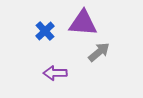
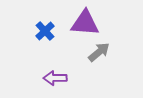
purple triangle: moved 2 px right
purple arrow: moved 5 px down
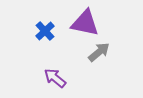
purple triangle: rotated 8 degrees clockwise
purple arrow: rotated 40 degrees clockwise
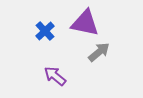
purple arrow: moved 2 px up
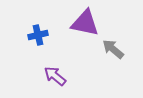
blue cross: moved 7 px left, 4 px down; rotated 30 degrees clockwise
gray arrow: moved 14 px right, 3 px up; rotated 100 degrees counterclockwise
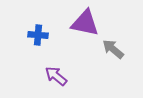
blue cross: rotated 18 degrees clockwise
purple arrow: moved 1 px right
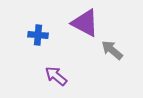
purple triangle: rotated 16 degrees clockwise
gray arrow: moved 1 px left, 1 px down
